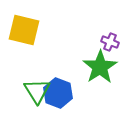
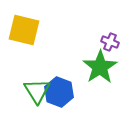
blue hexagon: moved 1 px right, 1 px up
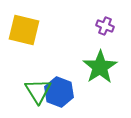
purple cross: moved 5 px left, 16 px up
green triangle: moved 1 px right
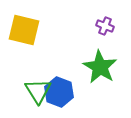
green star: rotated 8 degrees counterclockwise
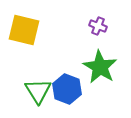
purple cross: moved 7 px left
blue hexagon: moved 8 px right, 3 px up
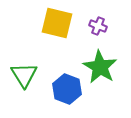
yellow square: moved 33 px right, 7 px up
green triangle: moved 14 px left, 16 px up
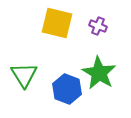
green star: moved 1 px left, 6 px down
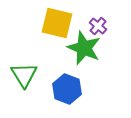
purple cross: rotated 18 degrees clockwise
green star: moved 15 px left, 25 px up; rotated 8 degrees counterclockwise
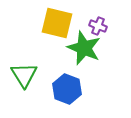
purple cross: rotated 18 degrees counterclockwise
